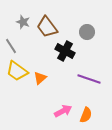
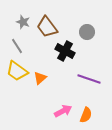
gray line: moved 6 px right
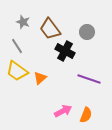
brown trapezoid: moved 3 px right, 2 px down
